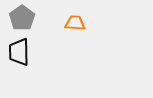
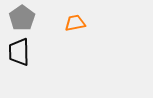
orange trapezoid: rotated 15 degrees counterclockwise
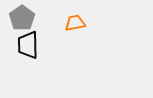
black trapezoid: moved 9 px right, 7 px up
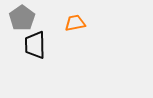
black trapezoid: moved 7 px right
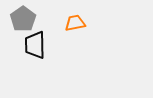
gray pentagon: moved 1 px right, 1 px down
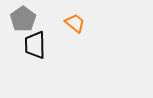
orange trapezoid: rotated 50 degrees clockwise
